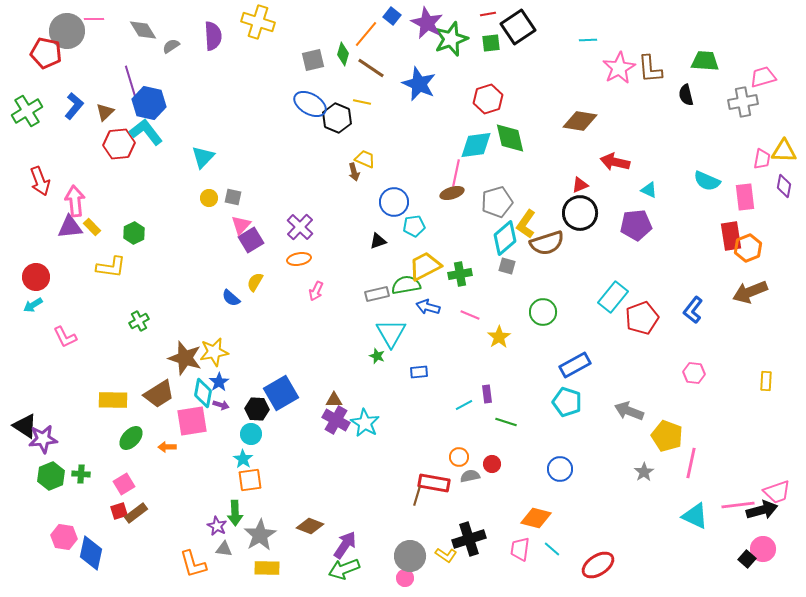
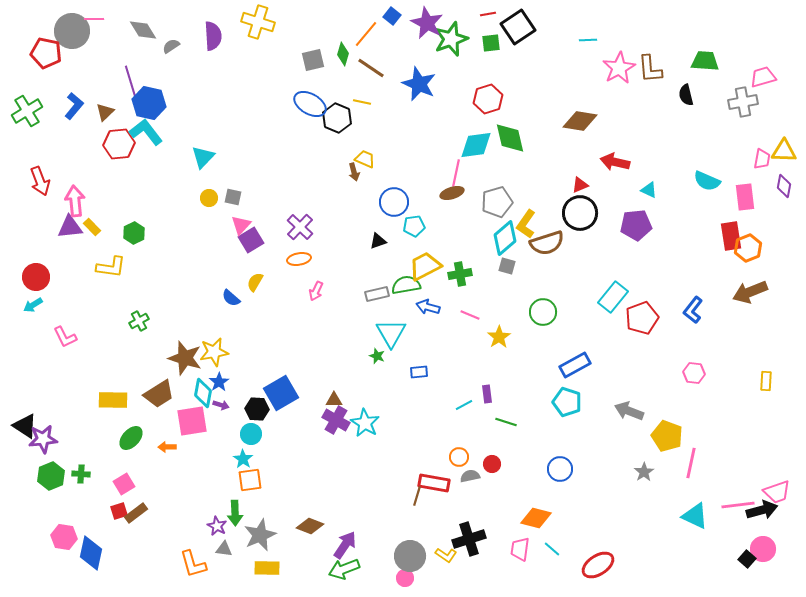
gray circle at (67, 31): moved 5 px right
gray star at (260, 535): rotated 8 degrees clockwise
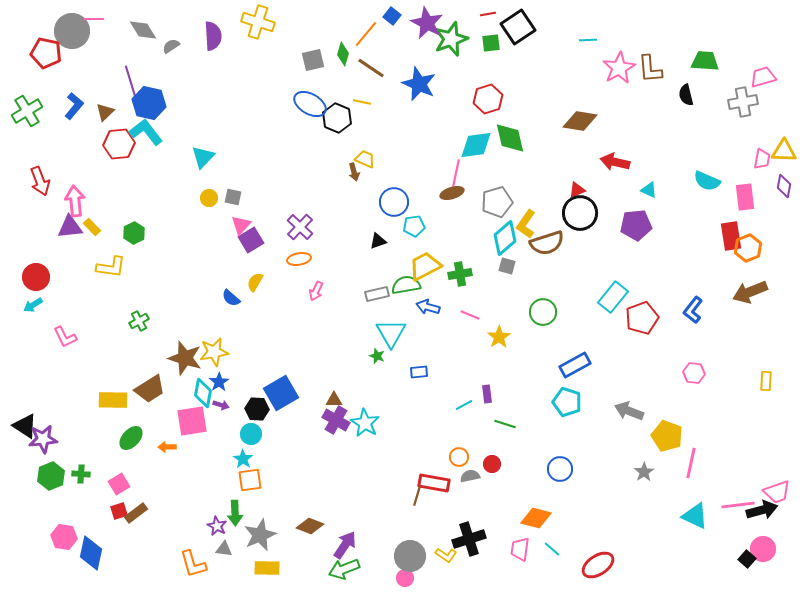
red triangle at (580, 185): moved 3 px left, 5 px down
brown trapezoid at (159, 394): moved 9 px left, 5 px up
green line at (506, 422): moved 1 px left, 2 px down
pink square at (124, 484): moved 5 px left
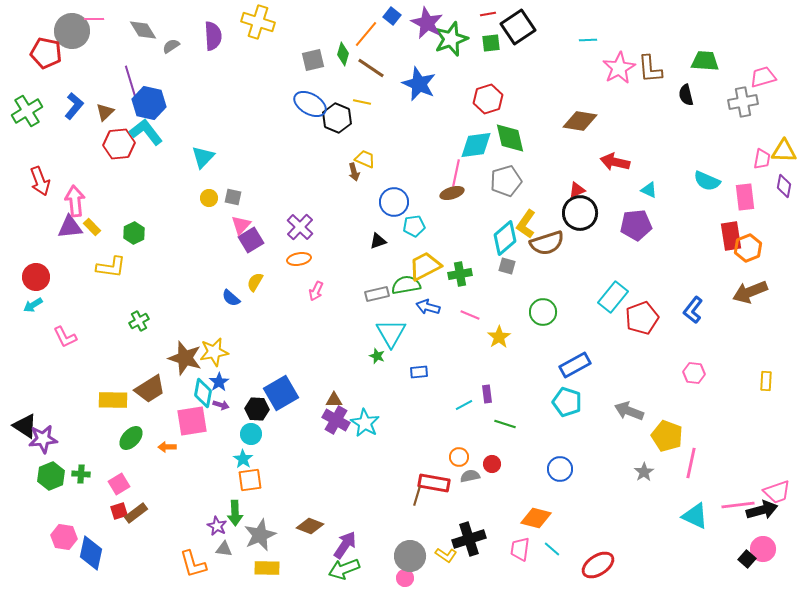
gray pentagon at (497, 202): moved 9 px right, 21 px up
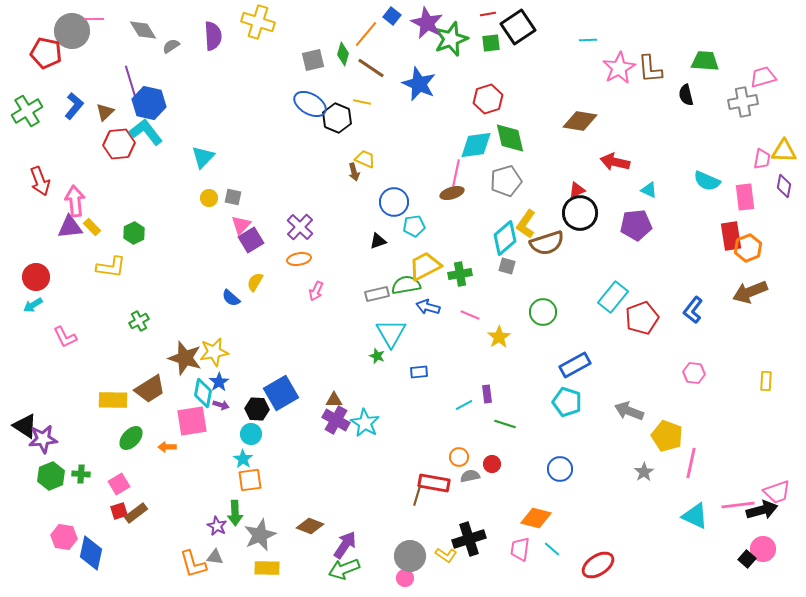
gray triangle at (224, 549): moved 9 px left, 8 px down
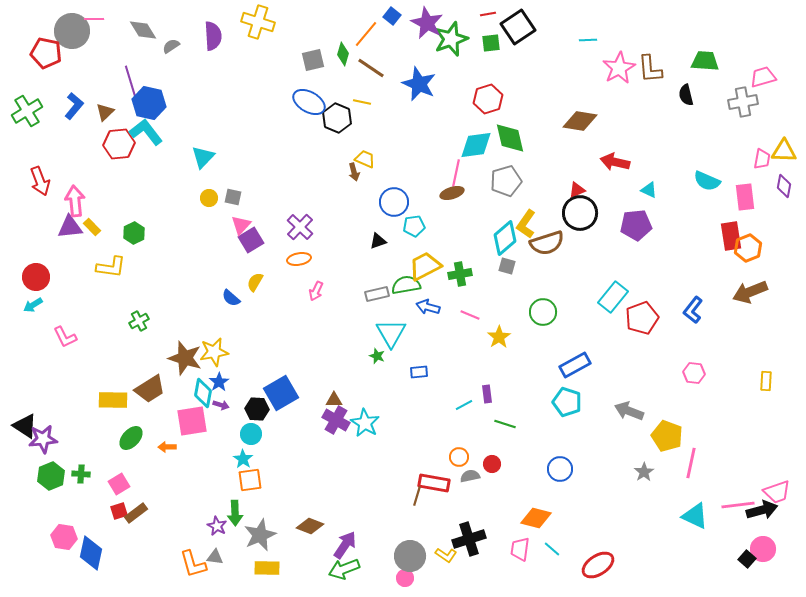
blue ellipse at (310, 104): moved 1 px left, 2 px up
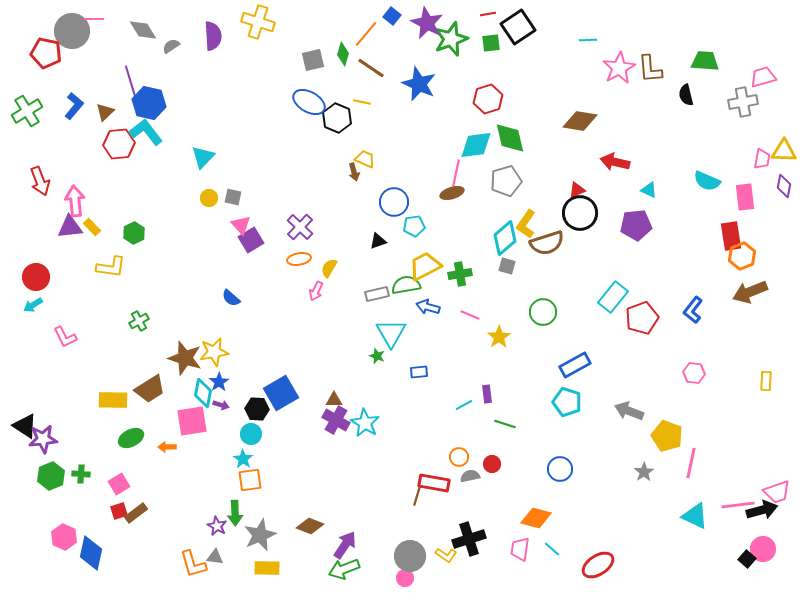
pink triangle at (241, 225): rotated 25 degrees counterclockwise
orange hexagon at (748, 248): moved 6 px left, 8 px down
yellow semicircle at (255, 282): moved 74 px right, 14 px up
green ellipse at (131, 438): rotated 20 degrees clockwise
pink hexagon at (64, 537): rotated 15 degrees clockwise
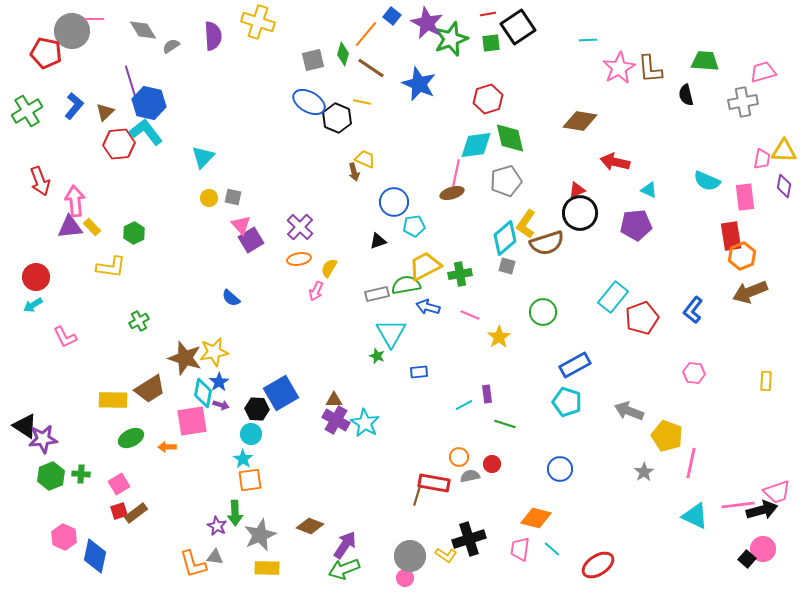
pink trapezoid at (763, 77): moved 5 px up
blue diamond at (91, 553): moved 4 px right, 3 px down
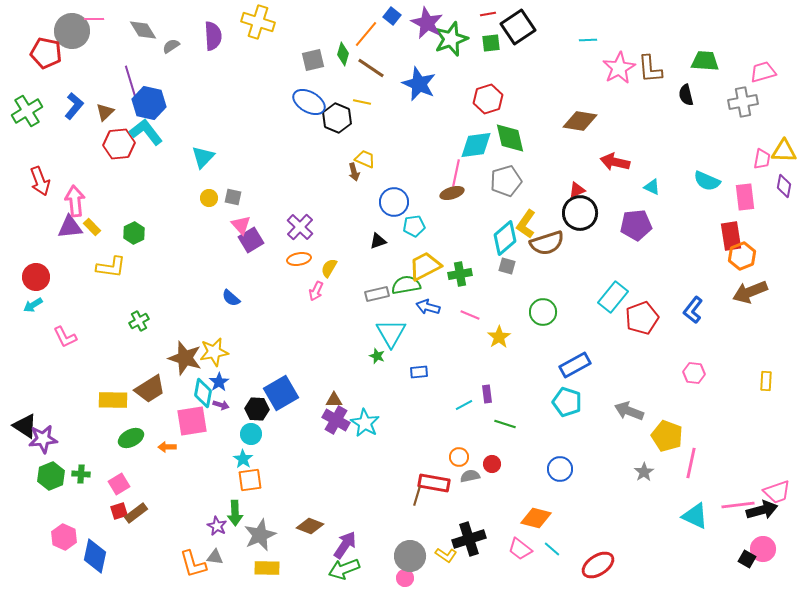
cyan triangle at (649, 190): moved 3 px right, 3 px up
pink trapezoid at (520, 549): rotated 60 degrees counterclockwise
black square at (747, 559): rotated 12 degrees counterclockwise
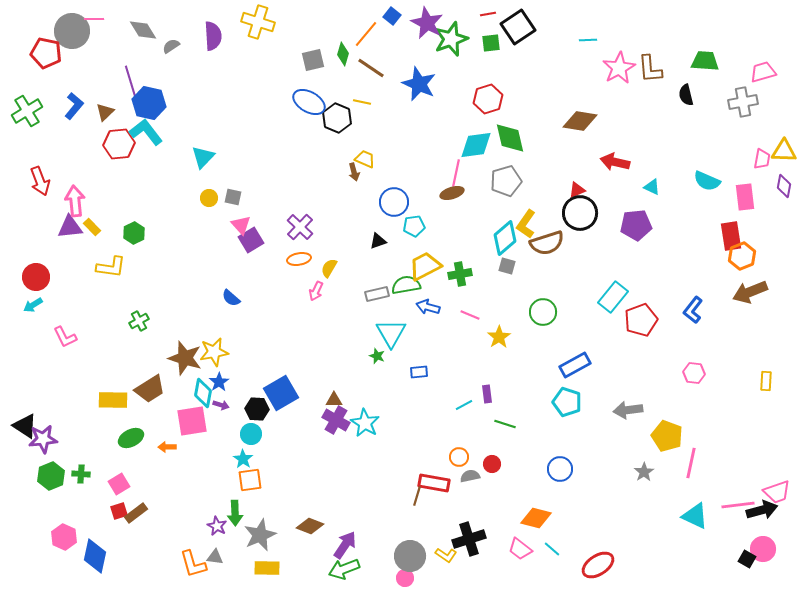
red pentagon at (642, 318): moved 1 px left, 2 px down
gray arrow at (629, 411): moved 1 px left, 1 px up; rotated 28 degrees counterclockwise
